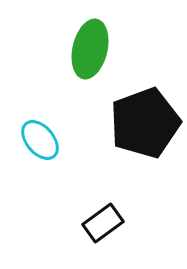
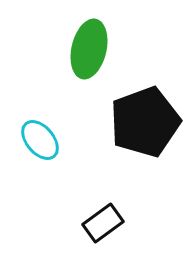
green ellipse: moved 1 px left
black pentagon: moved 1 px up
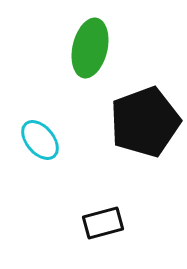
green ellipse: moved 1 px right, 1 px up
black rectangle: rotated 21 degrees clockwise
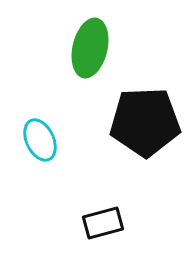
black pentagon: rotated 18 degrees clockwise
cyan ellipse: rotated 15 degrees clockwise
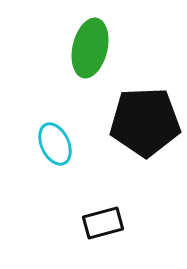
cyan ellipse: moved 15 px right, 4 px down
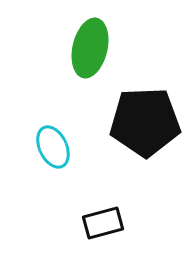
cyan ellipse: moved 2 px left, 3 px down
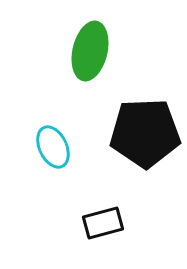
green ellipse: moved 3 px down
black pentagon: moved 11 px down
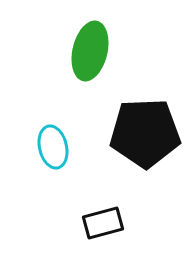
cyan ellipse: rotated 12 degrees clockwise
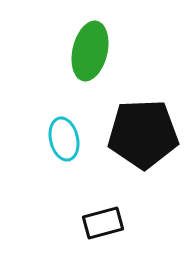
black pentagon: moved 2 px left, 1 px down
cyan ellipse: moved 11 px right, 8 px up
